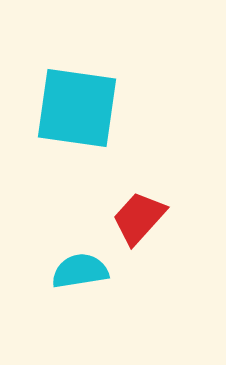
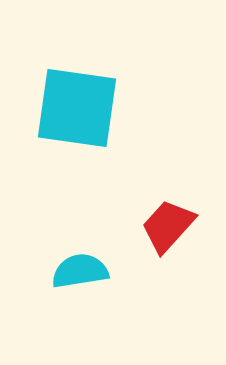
red trapezoid: moved 29 px right, 8 px down
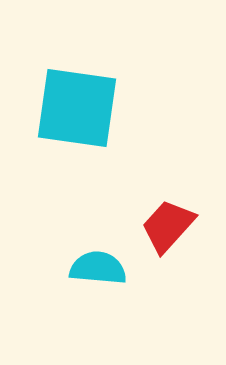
cyan semicircle: moved 18 px right, 3 px up; rotated 14 degrees clockwise
